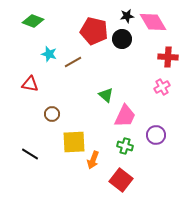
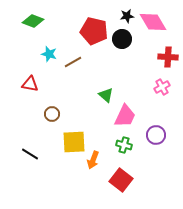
green cross: moved 1 px left, 1 px up
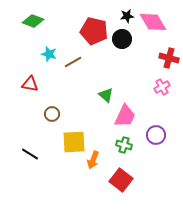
red cross: moved 1 px right, 1 px down; rotated 12 degrees clockwise
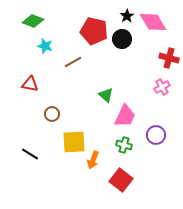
black star: rotated 24 degrees counterclockwise
cyan star: moved 4 px left, 8 px up
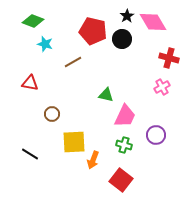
red pentagon: moved 1 px left
cyan star: moved 2 px up
red triangle: moved 1 px up
green triangle: rotated 28 degrees counterclockwise
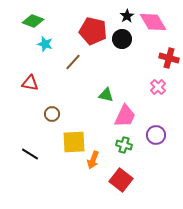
brown line: rotated 18 degrees counterclockwise
pink cross: moved 4 px left; rotated 14 degrees counterclockwise
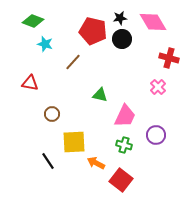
black star: moved 7 px left, 2 px down; rotated 24 degrees clockwise
green triangle: moved 6 px left
black line: moved 18 px right, 7 px down; rotated 24 degrees clockwise
orange arrow: moved 3 px right, 3 px down; rotated 96 degrees clockwise
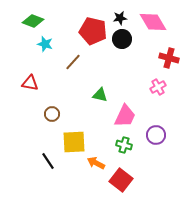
pink cross: rotated 14 degrees clockwise
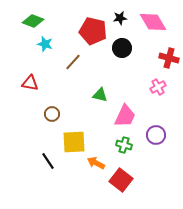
black circle: moved 9 px down
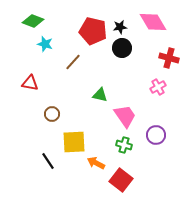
black star: moved 9 px down
pink trapezoid: rotated 60 degrees counterclockwise
